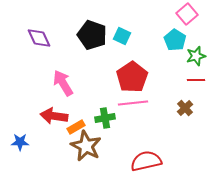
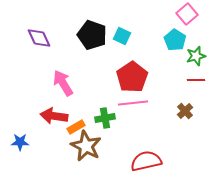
brown cross: moved 3 px down
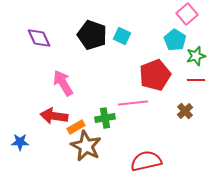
red pentagon: moved 23 px right, 2 px up; rotated 12 degrees clockwise
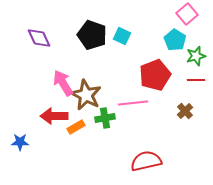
red arrow: rotated 8 degrees counterclockwise
brown star: moved 51 px up
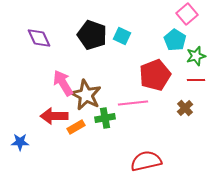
brown cross: moved 3 px up
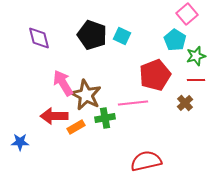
purple diamond: rotated 10 degrees clockwise
brown cross: moved 5 px up
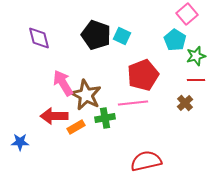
black pentagon: moved 4 px right
red pentagon: moved 12 px left
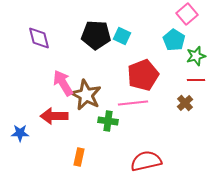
black pentagon: rotated 16 degrees counterclockwise
cyan pentagon: moved 1 px left
green cross: moved 3 px right, 3 px down; rotated 18 degrees clockwise
orange rectangle: moved 3 px right, 30 px down; rotated 48 degrees counterclockwise
blue star: moved 9 px up
